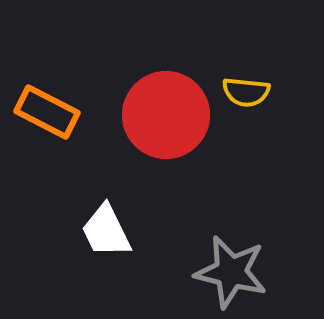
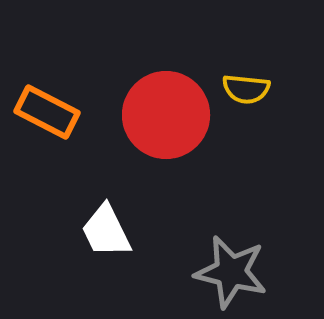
yellow semicircle: moved 3 px up
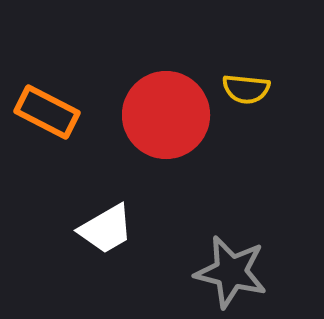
white trapezoid: moved 2 px up; rotated 94 degrees counterclockwise
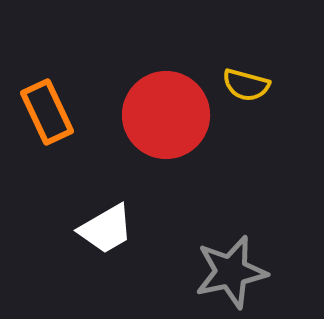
yellow semicircle: moved 4 px up; rotated 9 degrees clockwise
orange rectangle: rotated 38 degrees clockwise
gray star: rotated 26 degrees counterclockwise
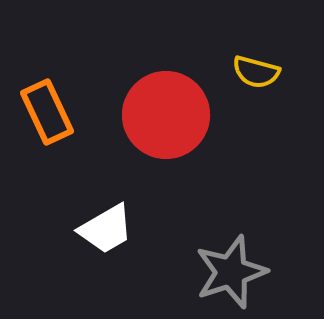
yellow semicircle: moved 10 px right, 13 px up
gray star: rotated 6 degrees counterclockwise
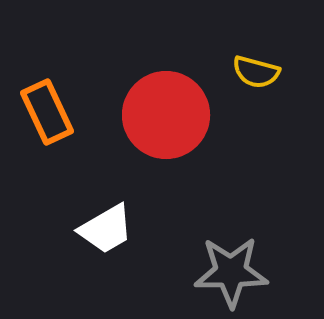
gray star: rotated 18 degrees clockwise
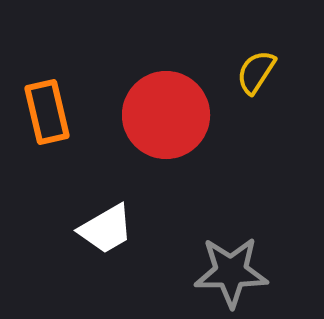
yellow semicircle: rotated 108 degrees clockwise
orange rectangle: rotated 12 degrees clockwise
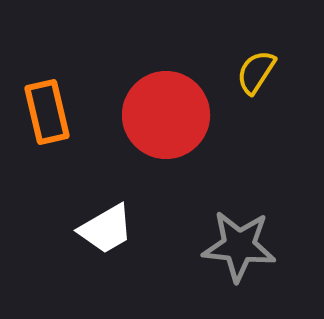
gray star: moved 8 px right, 26 px up; rotated 6 degrees clockwise
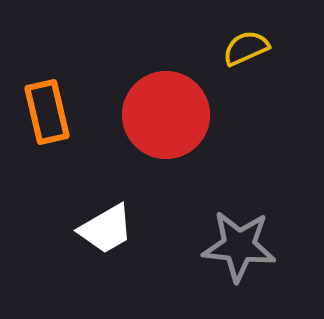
yellow semicircle: moved 10 px left, 24 px up; rotated 33 degrees clockwise
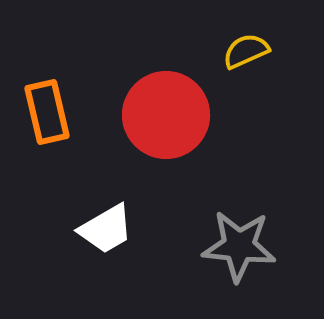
yellow semicircle: moved 3 px down
